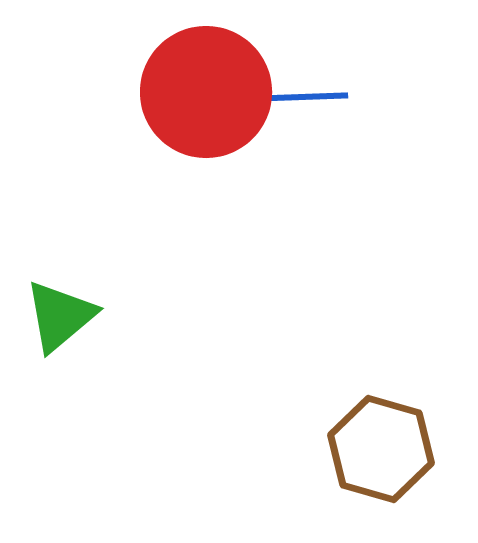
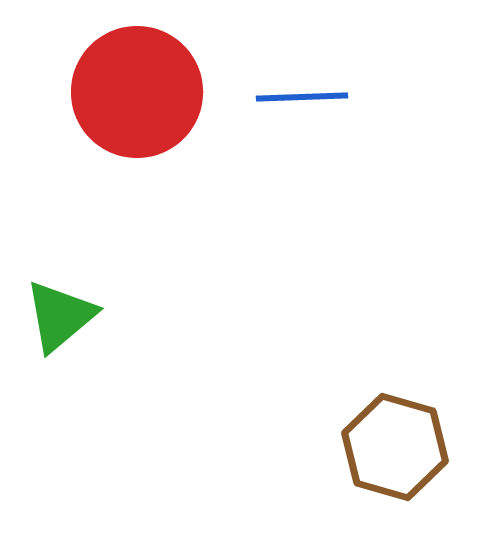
red circle: moved 69 px left
brown hexagon: moved 14 px right, 2 px up
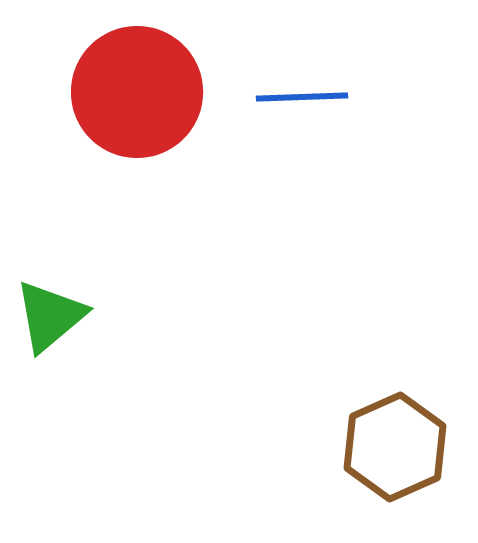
green triangle: moved 10 px left
brown hexagon: rotated 20 degrees clockwise
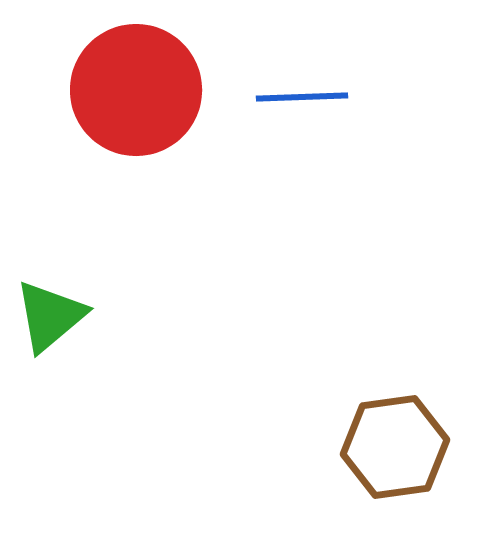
red circle: moved 1 px left, 2 px up
brown hexagon: rotated 16 degrees clockwise
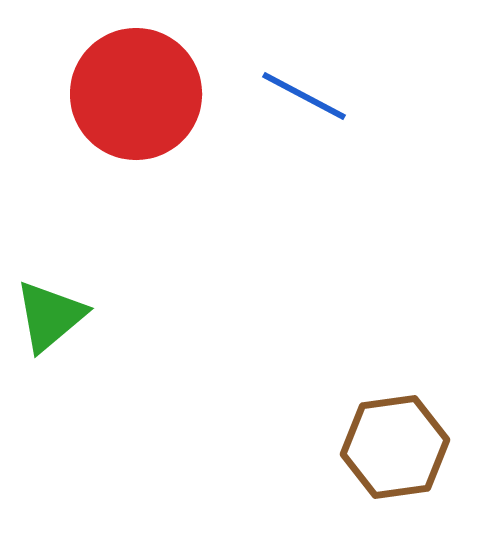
red circle: moved 4 px down
blue line: moved 2 px right, 1 px up; rotated 30 degrees clockwise
